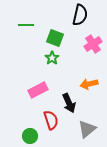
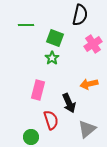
pink rectangle: rotated 48 degrees counterclockwise
green circle: moved 1 px right, 1 px down
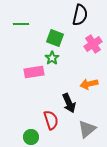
green line: moved 5 px left, 1 px up
pink rectangle: moved 4 px left, 18 px up; rotated 66 degrees clockwise
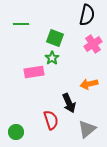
black semicircle: moved 7 px right
green circle: moved 15 px left, 5 px up
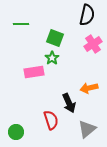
orange arrow: moved 4 px down
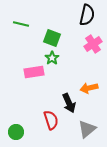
green line: rotated 14 degrees clockwise
green square: moved 3 px left
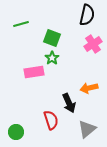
green line: rotated 28 degrees counterclockwise
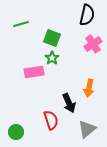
orange arrow: rotated 66 degrees counterclockwise
